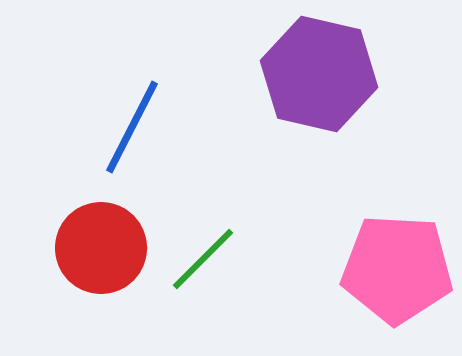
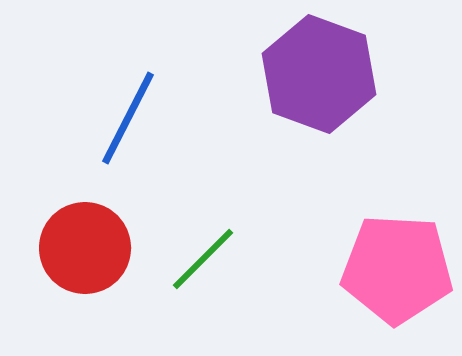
purple hexagon: rotated 7 degrees clockwise
blue line: moved 4 px left, 9 px up
red circle: moved 16 px left
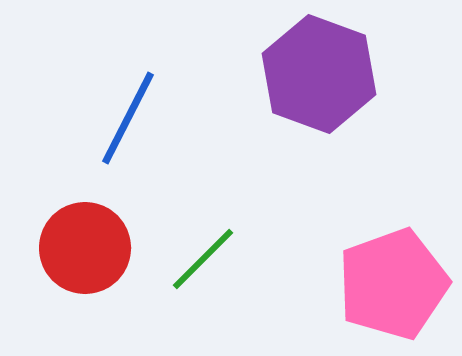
pink pentagon: moved 4 px left, 15 px down; rotated 23 degrees counterclockwise
